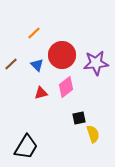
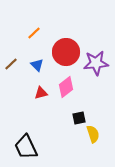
red circle: moved 4 px right, 3 px up
black trapezoid: rotated 124 degrees clockwise
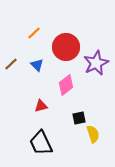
red circle: moved 5 px up
purple star: rotated 20 degrees counterclockwise
pink diamond: moved 2 px up
red triangle: moved 13 px down
black trapezoid: moved 15 px right, 4 px up
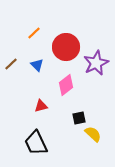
yellow semicircle: rotated 30 degrees counterclockwise
black trapezoid: moved 5 px left
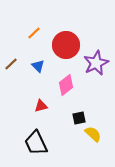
red circle: moved 2 px up
blue triangle: moved 1 px right, 1 px down
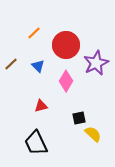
pink diamond: moved 4 px up; rotated 20 degrees counterclockwise
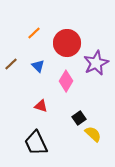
red circle: moved 1 px right, 2 px up
red triangle: rotated 32 degrees clockwise
black square: rotated 24 degrees counterclockwise
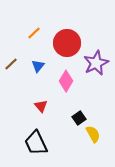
blue triangle: rotated 24 degrees clockwise
red triangle: rotated 32 degrees clockwise
yellow semicircle: rotated 18 degrees clockwise
